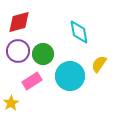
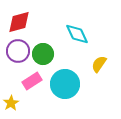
cyan diamond: moved 2 px left, 2 px down; rotated 15 degrees counterclockwise
cyan circle: moved 5 px left, 8 px down
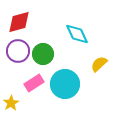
yellow semicircle: rotated 12 degrees clockwise
pink rectangle: moved 2 px right, 2 px down
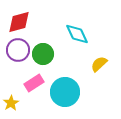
purple circle: moved 1 px up
cyan circle: moved 8 px down
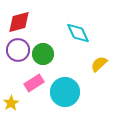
cyan diamond: moved 1 px right, 1 px up
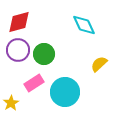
cyan diamond: moved 6 px right, 8 px up
green circle: moved 1 px right
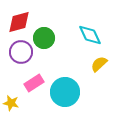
cyan diamond: moved 6 px right, 10 px down
purple circle: moved 3 px right, 2 px down
green circle: moved 16 px up
yellow star: rotated 28 degrees counterclockwise
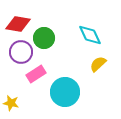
red diamond: moved 1 px left, 2 px down; rotated 25 degrees clockwise
yellow semicircle: moved 1 px left
pink rectangle: moved 2 px right, 9 px up
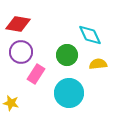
green circle: moved 23 px right, 17 px down
yellow semicircle: rotated 36 degrees clockwise
pink rectangle: rotated 24 degrees counterclockwise
cyan circle: moved 4 px right, 1 px down
